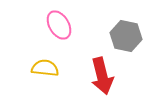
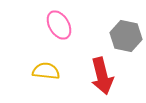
yellow semicircle: moved 1 px right, 3 px down
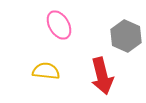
gray hexagon: rotated 12 degrees clockwise
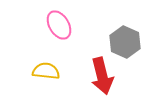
gray hexagon: moved 1 px left, 6 px down
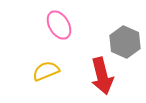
yellow semicircle: rotated 28 degrees counterclockwise
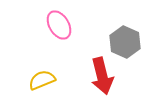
yellow semicircle: moved 4 px left, 9 px down
